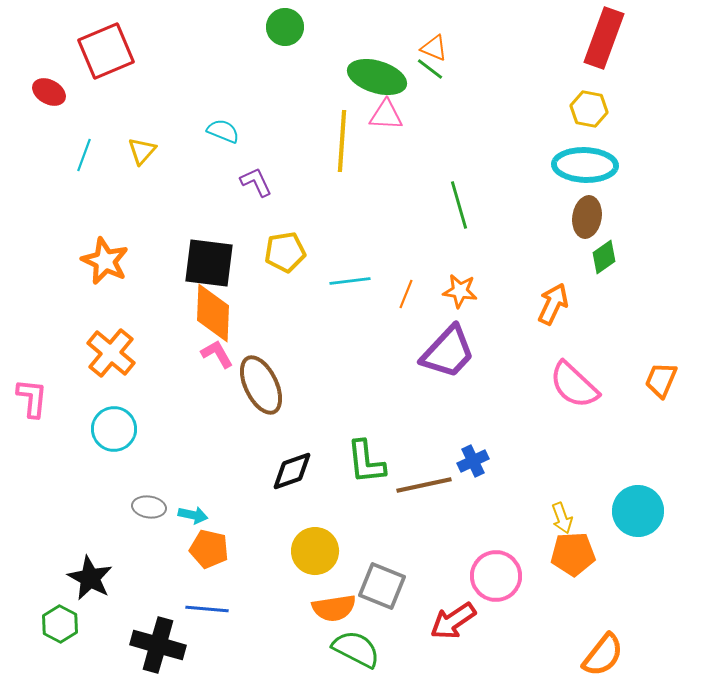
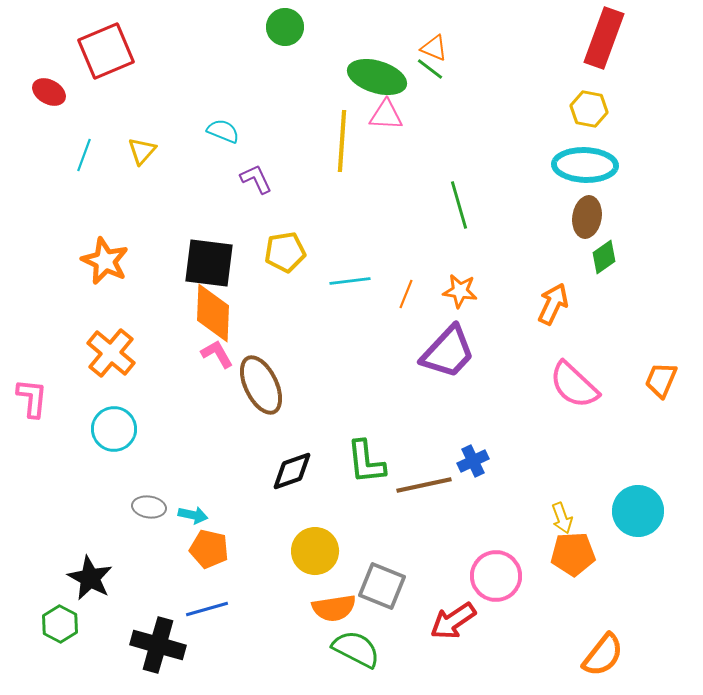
purple L-shape at (256, 182): moved 3 px up
blue line at (207, 609): rotated 21 degrees counterclockwise
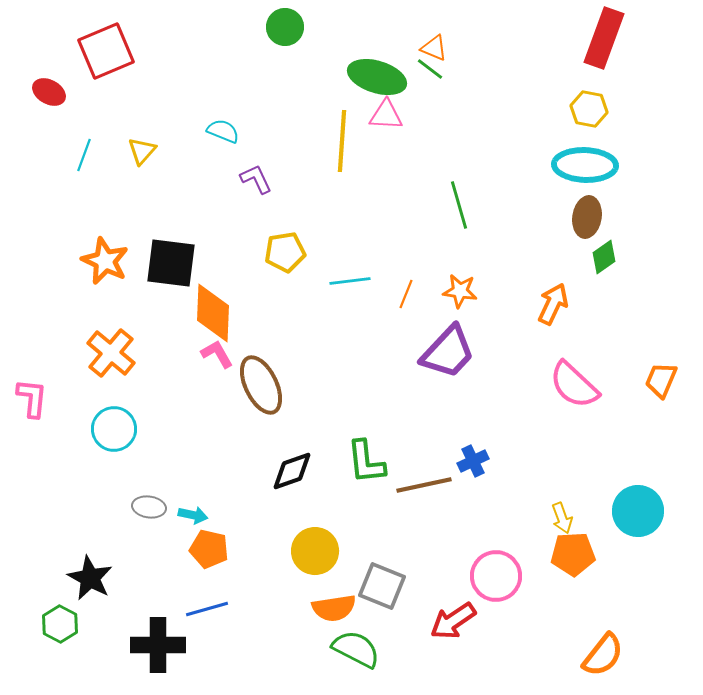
black square at (209, 263): moved 38 px left
black cross at (158, 645): rotated 16 degrees counterclockwise
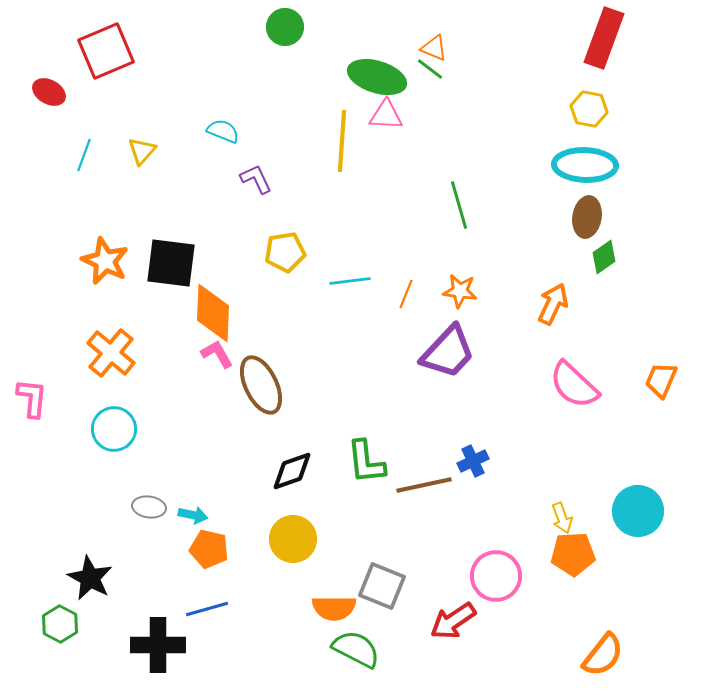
yellow circle at (315, 551): moved 22 px left, 12 px up
orange semicircle at (334, 608): rotated 9 degrees clockwise
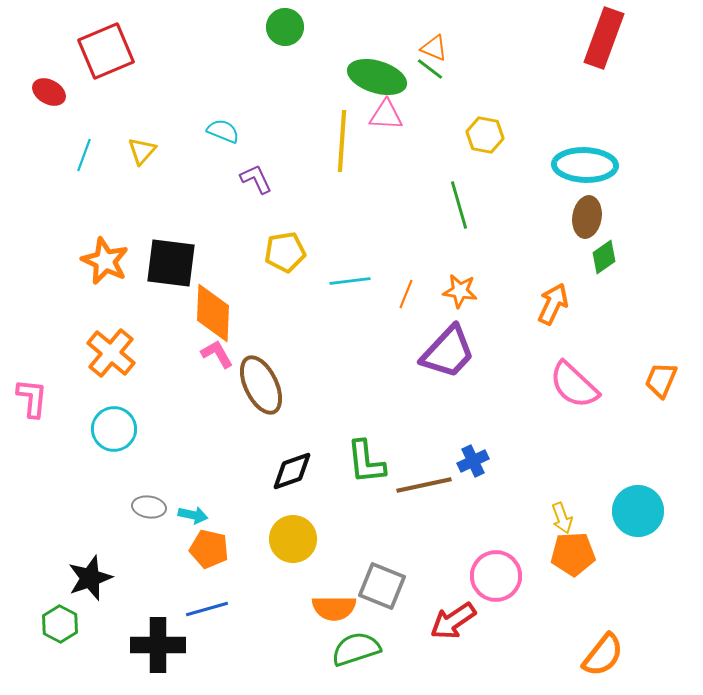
yellow hexagon at (589, 109): moved 104 px left, 26 px down
black star at (90, 578): rotated 24 degrees clockwise
green semicircle at (356, 649): rotated 45 degrees counterclockwise
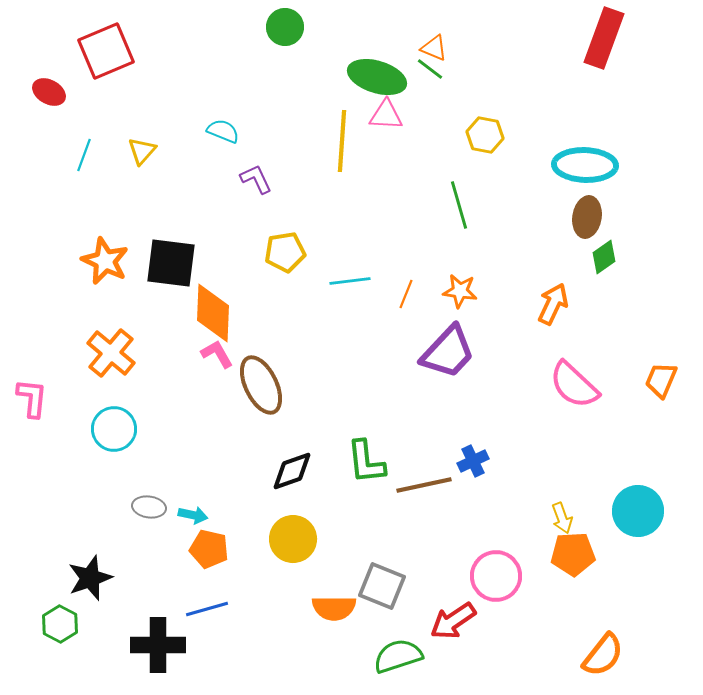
green semicircle at (356, 649): moved 42 px right, 7 px down
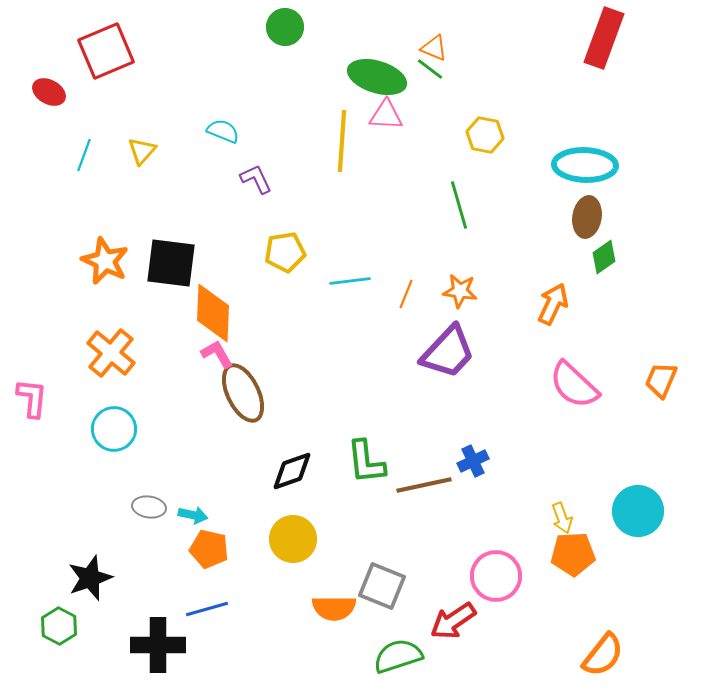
brown ellipse at (261, 385): moved 18 px left, 8 px down
green hexagon at (60, 624): moved 1 px left, 2 px down
